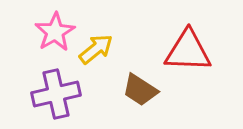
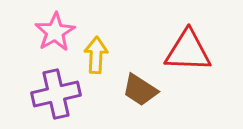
yellow arrow: moved 6 px down; rotated 48 degrees counterclockwise
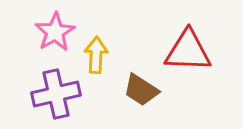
brown trapezoid: moved 1 px right
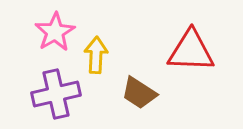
red triangle: moved 3 px right
brown trapezoid: moved 2 px left, 3 px down
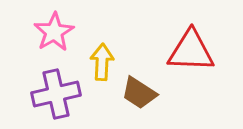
pink star: moved 1 px left
yellow arrow: moved 6 px right, 7 px down
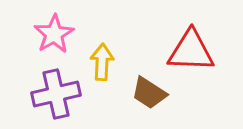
pink star: moved 2 px down
brown trapezoid: moved 10 px right
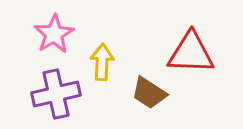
red triangle: moved 2 px down
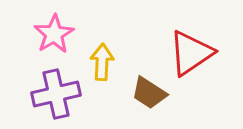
red triangle: rotated 36 degrees counterclockwise
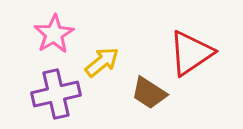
yellow arrow: rotated 48 degrees clockwise
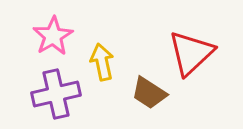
pink star: moved 1 px left, 2 px down
red triangle: rotated 9 degrees counterclockwise
yellow arrow: rotated 63 degrees counterclockwise
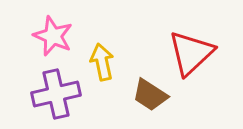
pink star: rotated 18 degrees counterclockwise
brown trapezoid: moved 1 px right, 2 px down
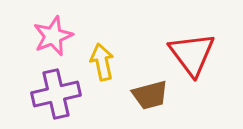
pink star: rotated 27 degrees clockwise
red triangle: moved 1 px right, 1 px down; rotated 24 degrees counterclockwise
brown trapezoid: rotated 48 degrees counterclockwise
